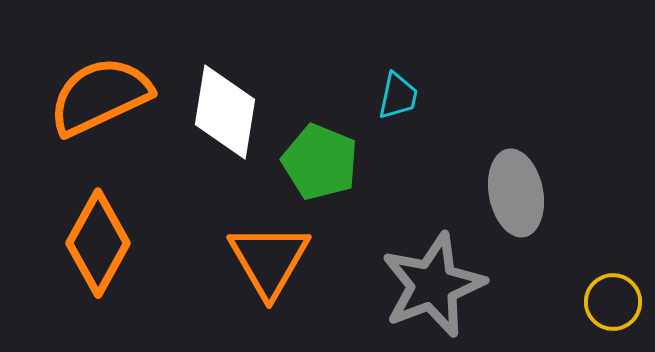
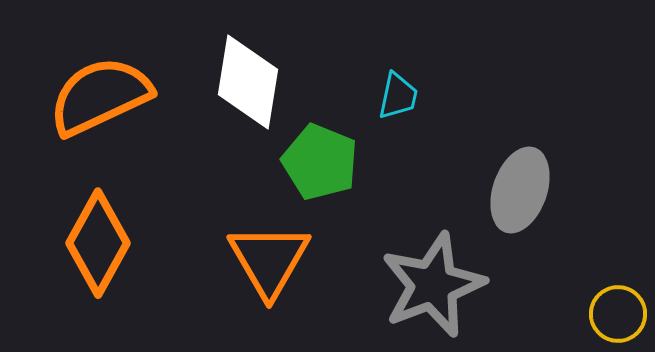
white diamond: moved 23 px right, 30 px up
gray ellipse: moved 4 px right, 3 px up; rotated 30 degrees clockwise
yellow circle: moved 5 px right, 12 px down
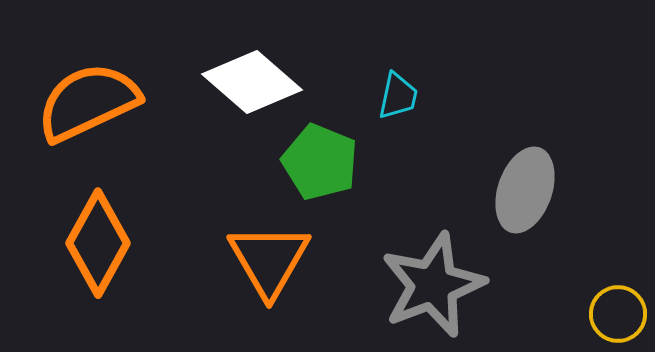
white diamond: moved 4 px right; rotated 58 degrees counterclockwise
orange semicircle: moved 12 px left, 6 px down
gray ellipse: moved 5 px right
